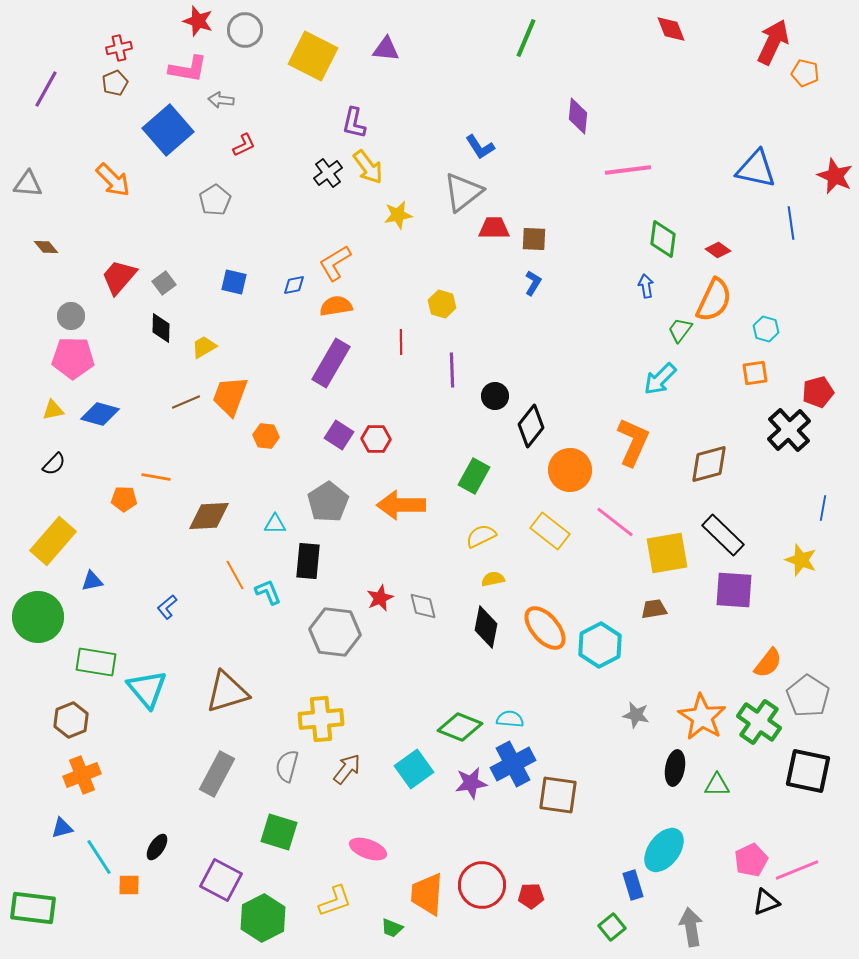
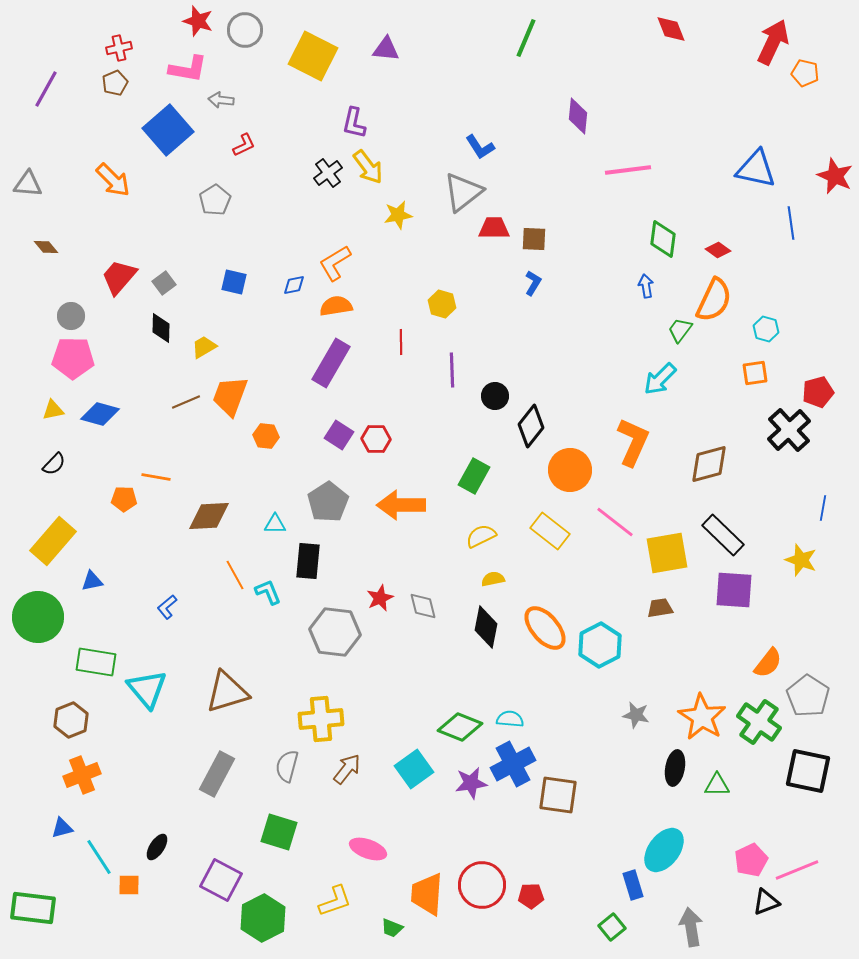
brown trapezoid at (654, 609): moved 6 px right, 1 px up
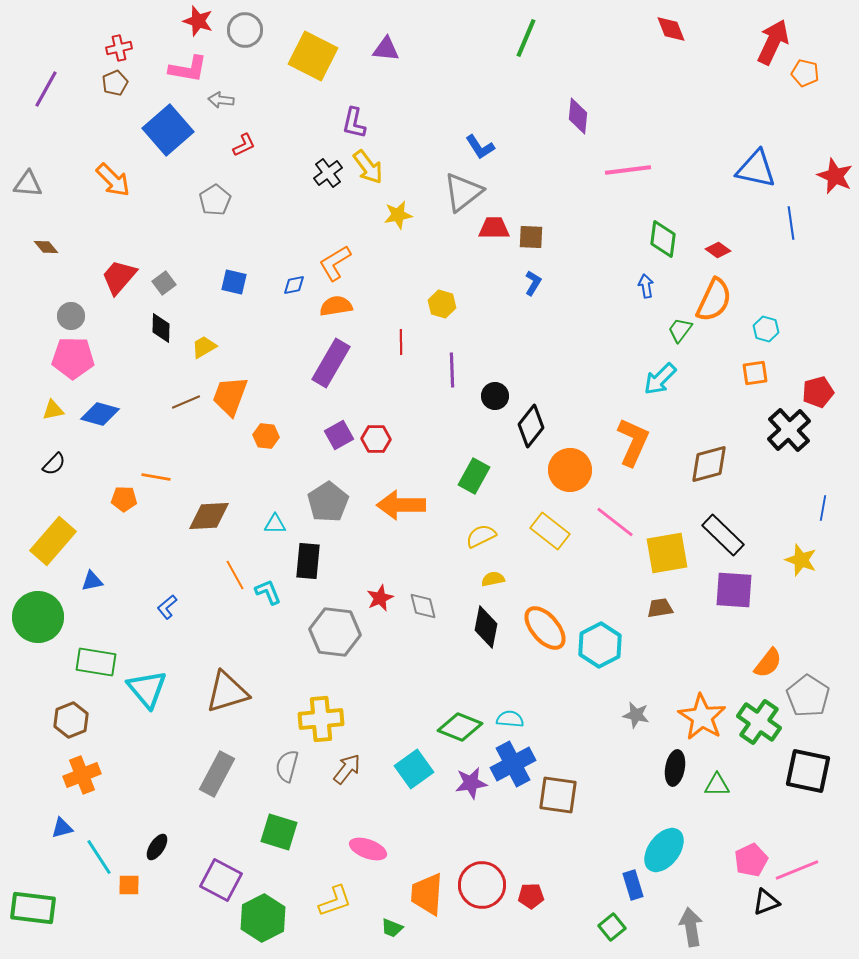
brown square at (534, 239): moved 3 px left, 2 px up
purple square at (339, 435): rotated 28 degrees clockwise
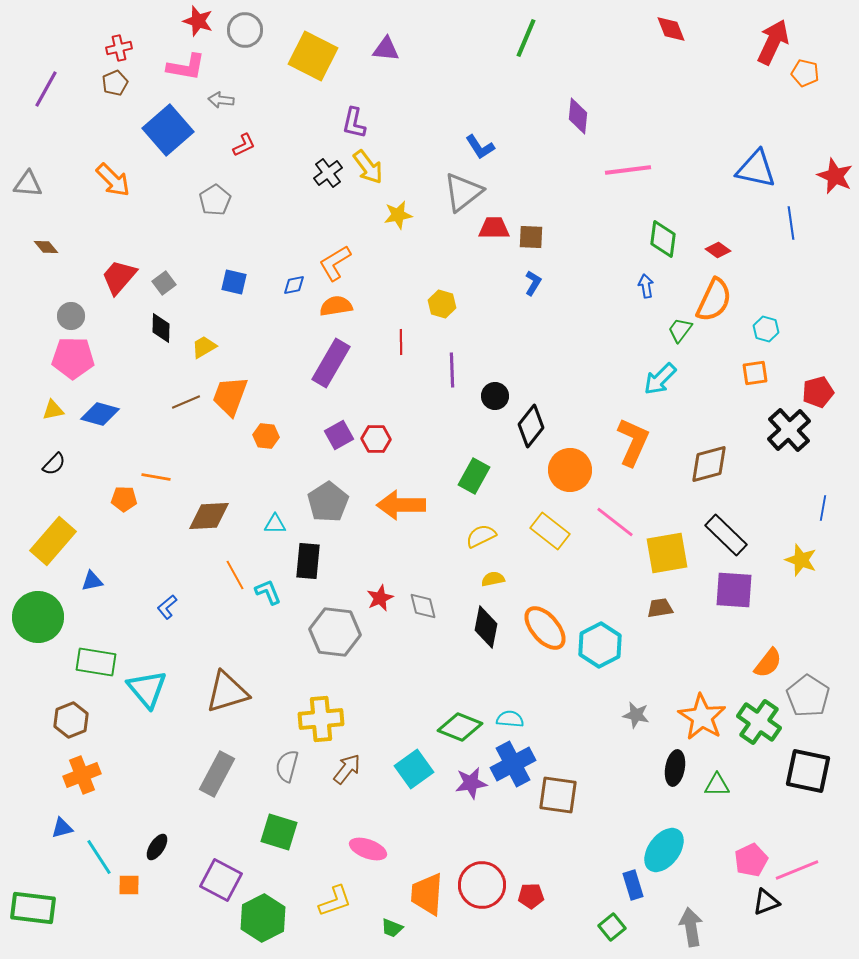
pink L-shape at (188, 69): moved 2 px left, 2 px up
black rectangle at (723, 535): moved 3 px right
